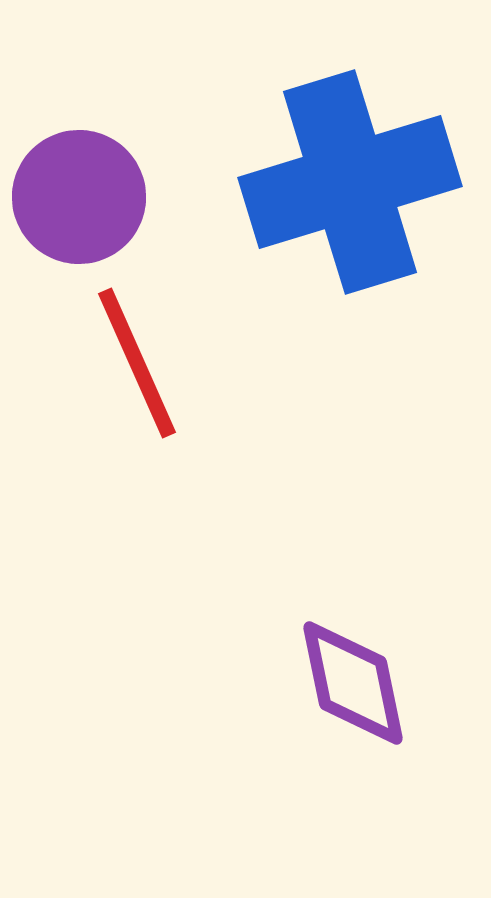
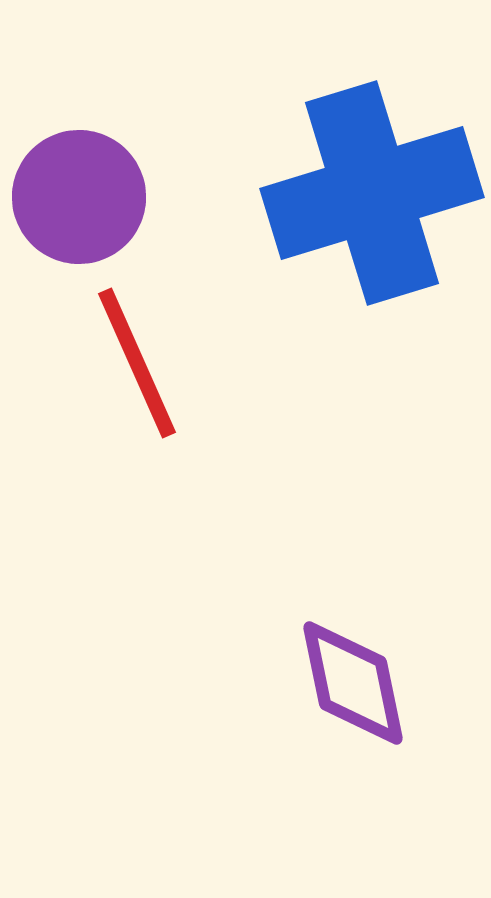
blue cross: moved 22 px right, 11 px down
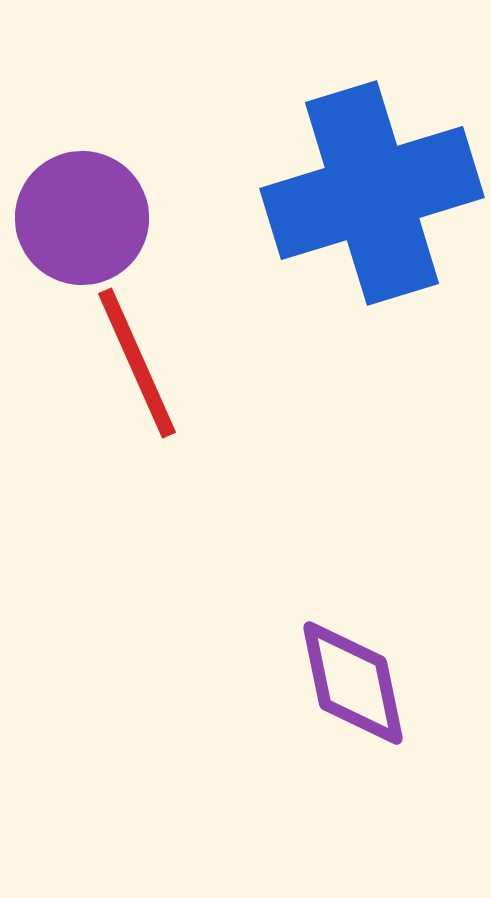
purple circle: moved 3 px right, 21 px down
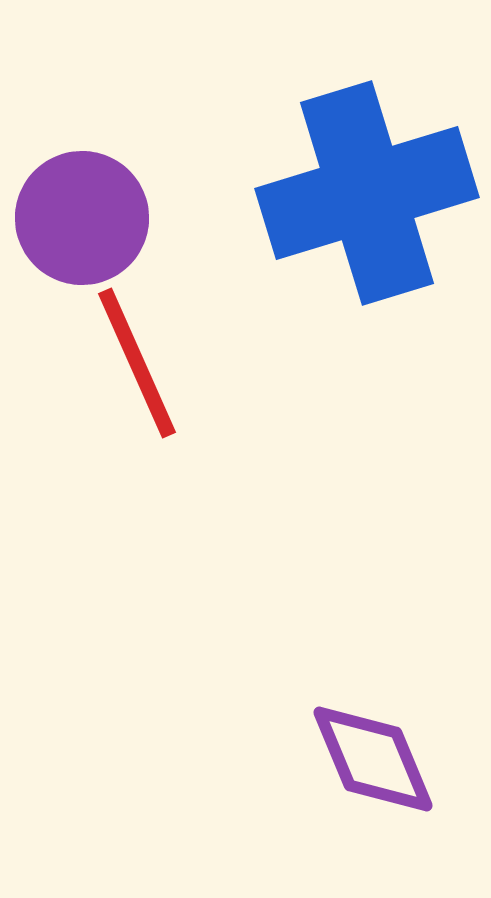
blue cross: moved 5 px left
purple diamond: moved 20 px right, 76 px down; rotated 11 degrees counterclockwise
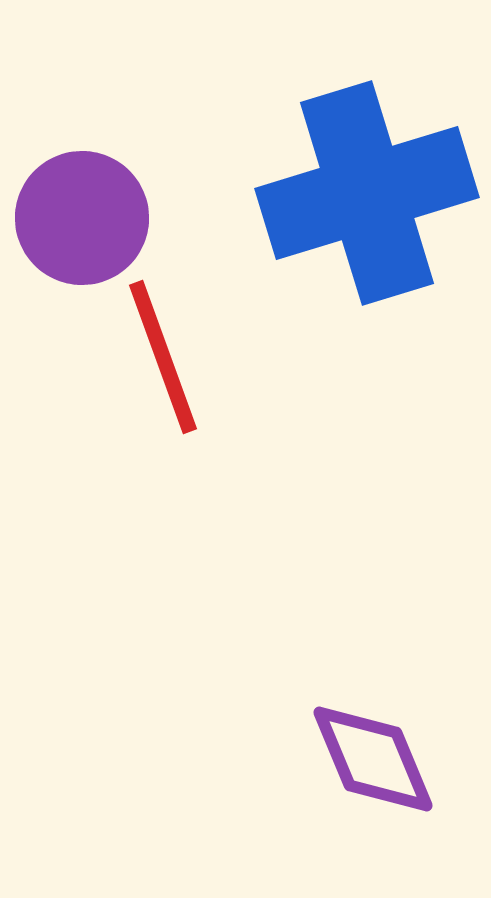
red line: moved 26 px right, 6 px up; rotated 4 degrees clockwise
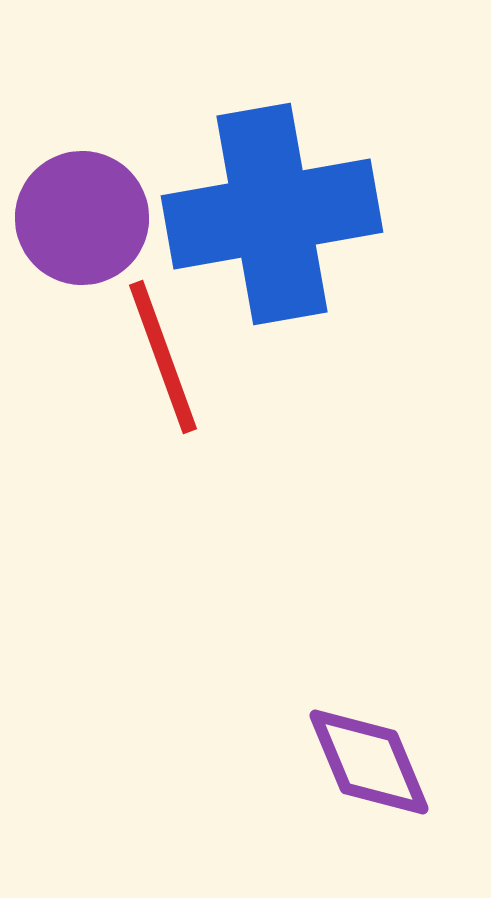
blue cross: moved 95 px left, 21 px down; rotated 7 degrees clockwise
purple diamond: moved 4 px left, 3 px down
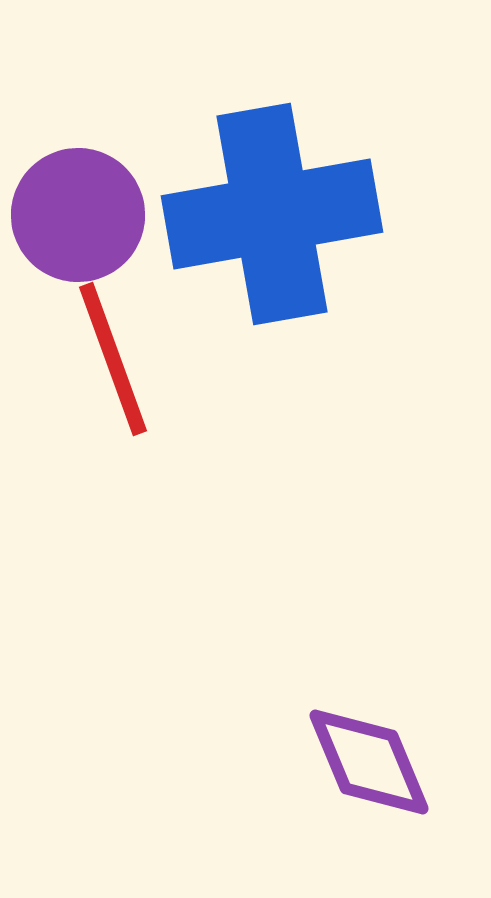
purple circle: moved 4 px left, 3 px up
red line: moved 50 px left, 2 px down
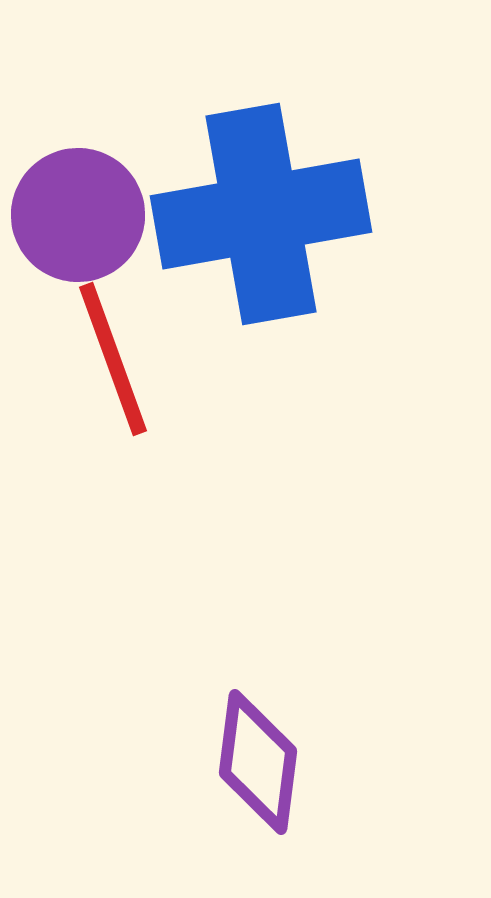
blue cross: moved 11 px left
purple diamond: moved 111 px left; rotated 30 degrees clockwise
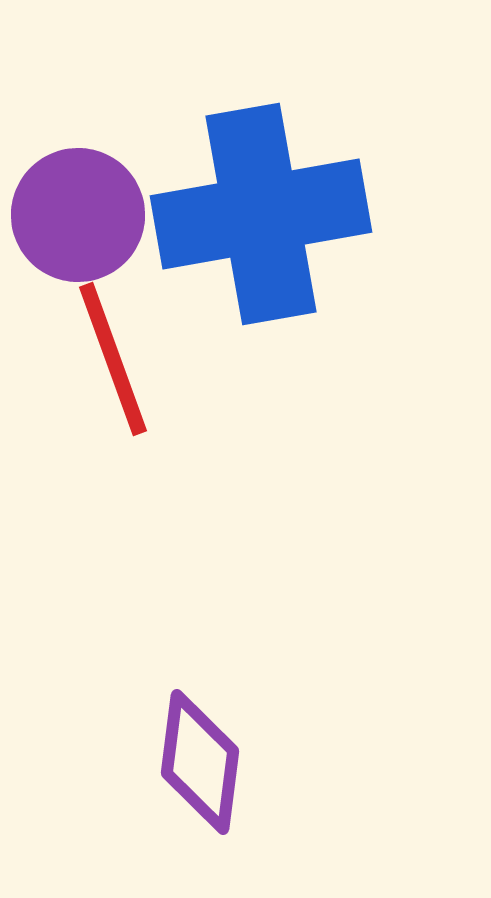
purple diamond: moved 58 px left
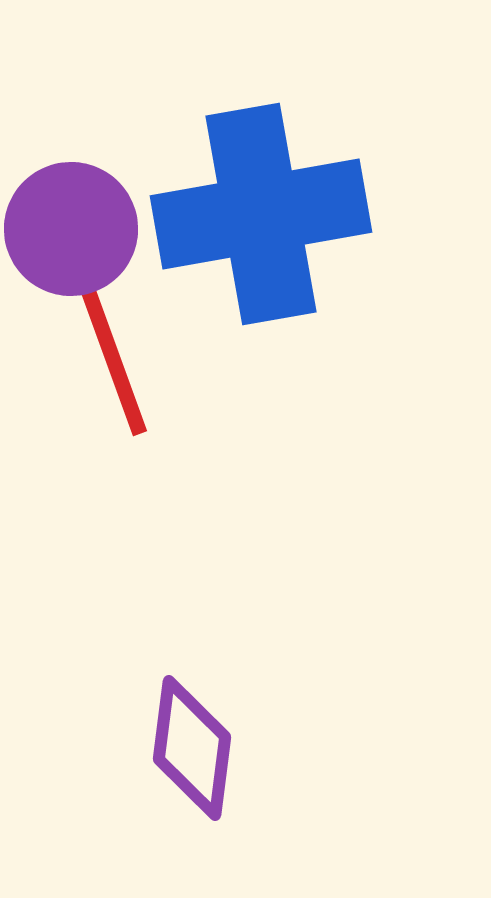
purple circle: moved 7 px left, 14 px down
purple diamond: moved 8 px left, 14 px up
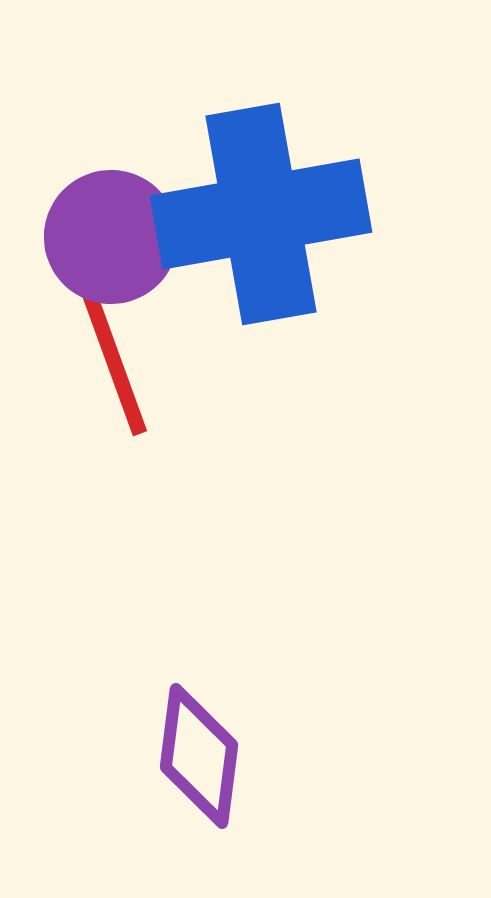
purple circle: moved 40 px right, 8 px down
purple diamond: moved 7 px right, 8 px down
